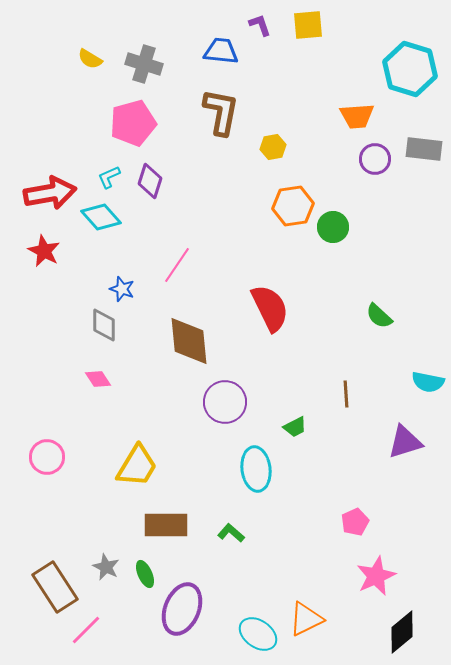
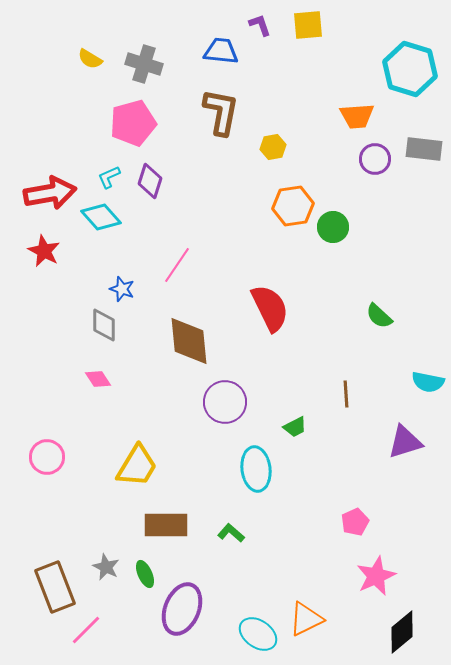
brown rectangle at (55, 587): rotated 12 degrees clockwise
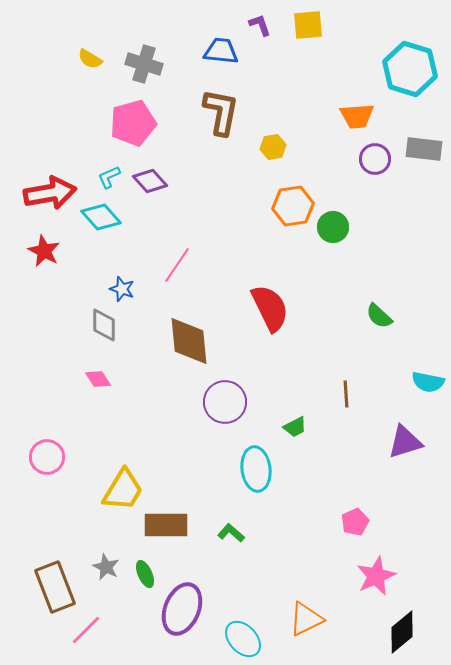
purple diamond at (150, 181): rotated 60 degrees counterclockwise
yellow trapezoid at (137, 466): moved 14 px left, 24 px down
cyan ellipse at (258, 634): moved 15 px left, 5 px down; rotated 12 degrees clockwise
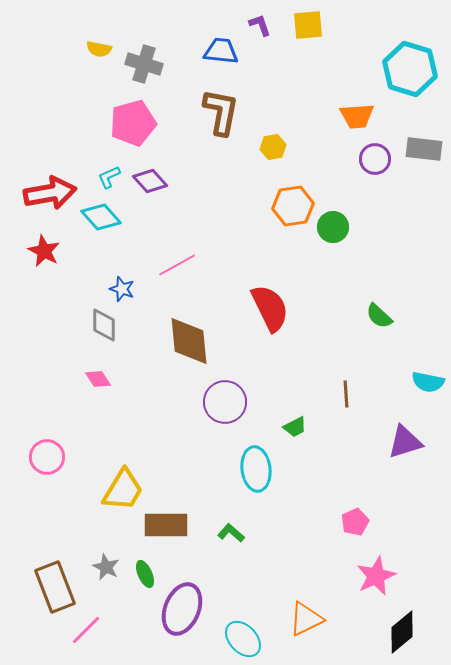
yellow semicircle at (90, 59): moved 9 px right, 10 px up; rotated 20 degrees counterclockwise
pink line at (177, 265): rotated 27 degrees clockwise
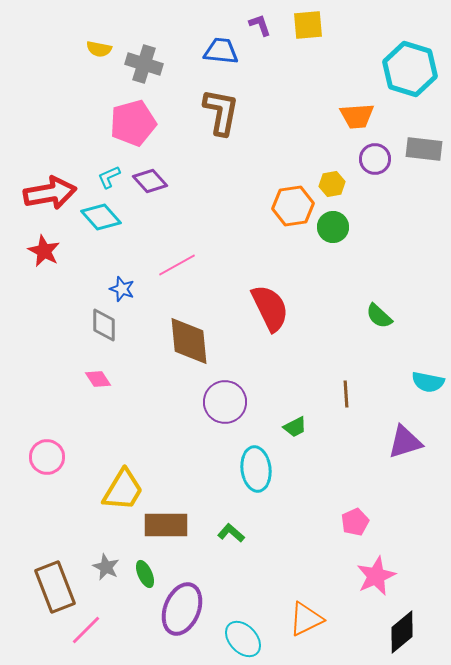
yellow hexagon at (273, 147): moved 59 px right, 37 px down
